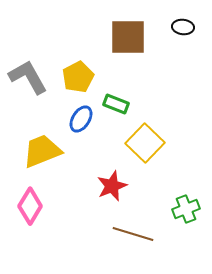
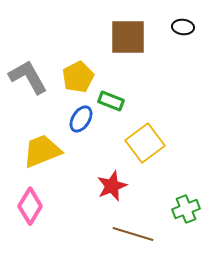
green rectangle: moved 5 px left, 3 px up
yellow square: rotated 9 degrees clockwise
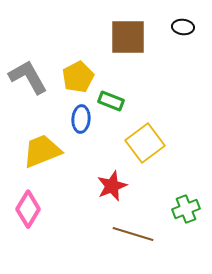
blue ellipse: rotated 28 degrees counterclockwise
pink diamond: moved 2 px left, 3 px down
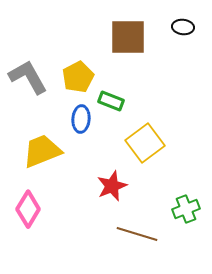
brown line: moved 4 px right
